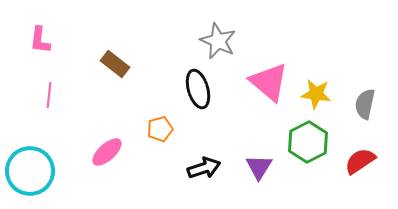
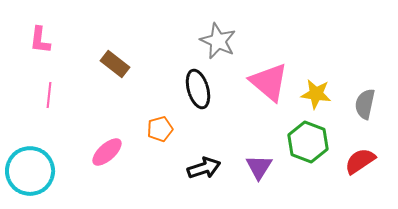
green hexagon: rotated 12 degrees counterclockwise
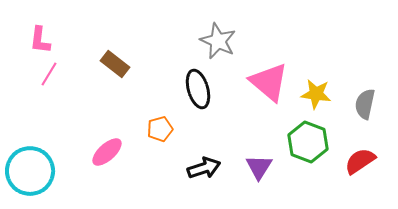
pink line: moved 21 px up; rotated 25 degrees clockwise
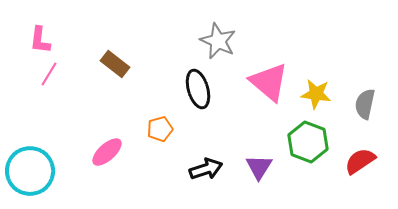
black arrow: moved 2 px right, 1 px down
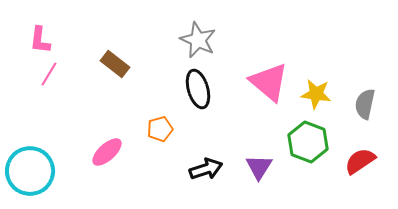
gray star: moved 20 px left, 1 px up
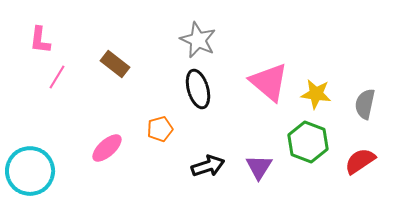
pink line: moved 8 px right, 3 px down
pink ellipse: moved 4 px up
black arrow: moved 2 px right, 3 px up
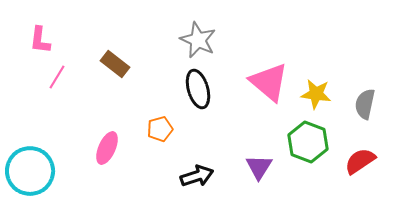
pink ellipse: rotated 24 degrees counterclockwise
black arrow: moved 11 px left, 10 px down
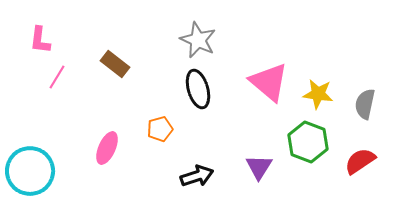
yellow star: moved 2 px right
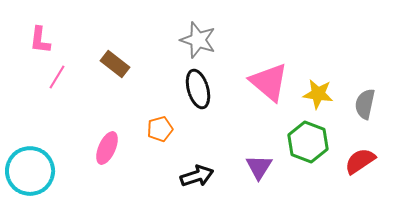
gray star: rotated 6 degrees counterclockwise
